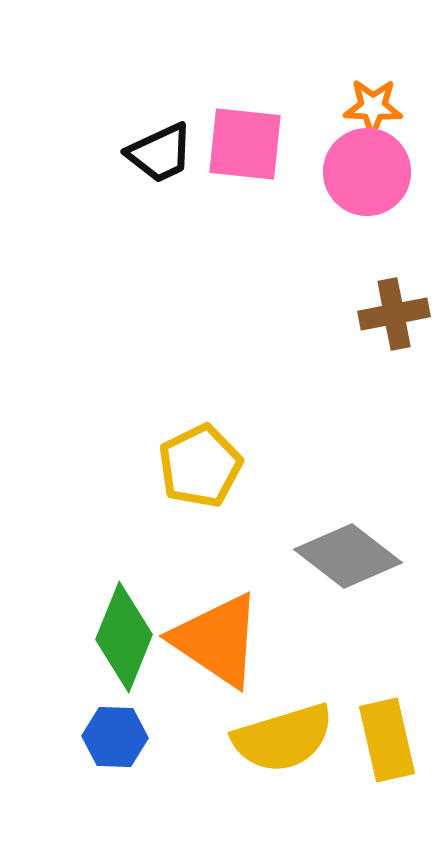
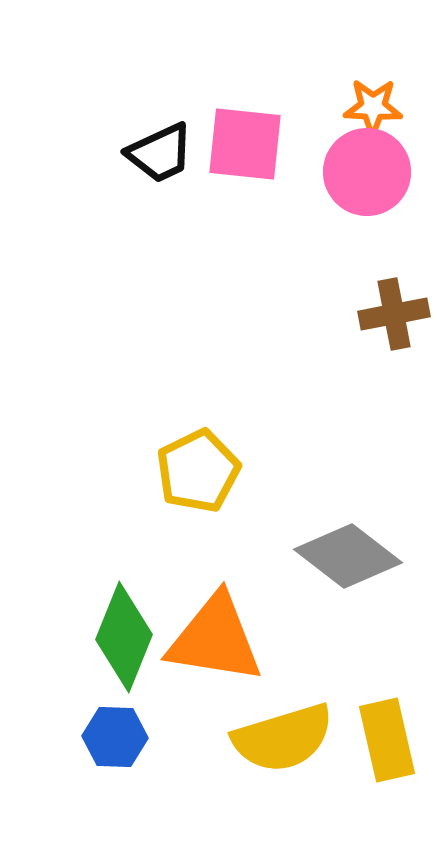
yellow pentagon: moved 2 px left, 5 px down
orange triangle: moved 2 px left, 1 px up; rotated 25 degrees counterclockwise
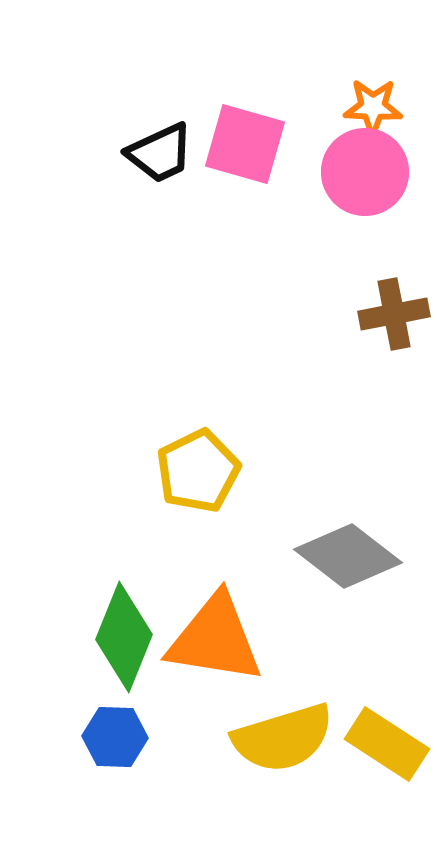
pink square: rotated 10 degrees clockwise
pink circle: moved 2 px left
yellow rectangle: moved 4 px down; rotated 44 degrees counterclockwise
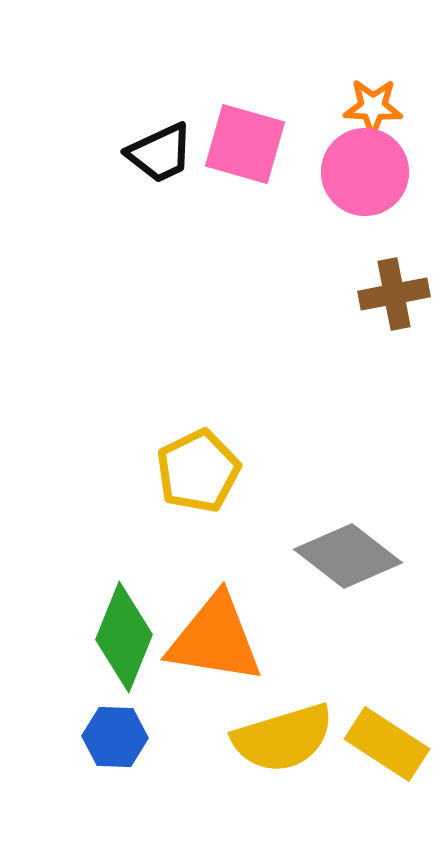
brown cross: moved 20 px up
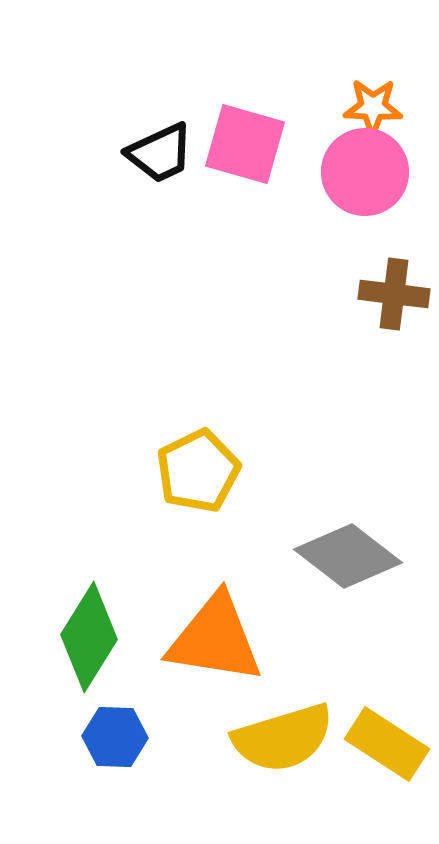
brown cross: rotated 18 degrees clockwise
green diamond: moved 35 px left; rotated 10 degrees clockwise
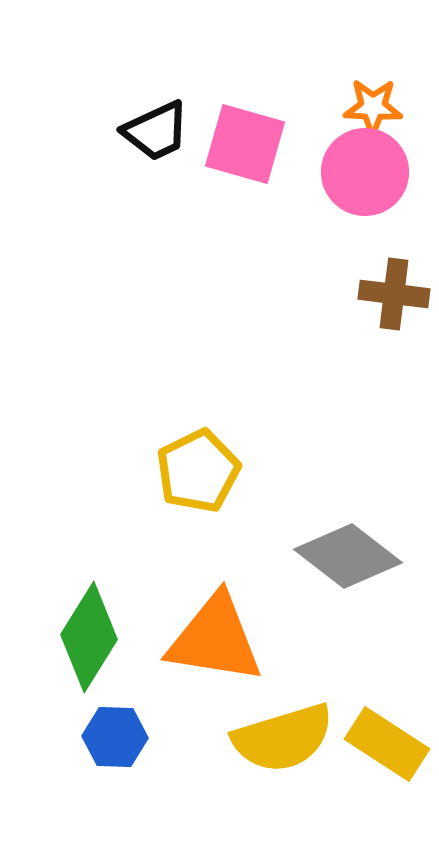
black trapezoid: moved 4 px left, 22 px up
